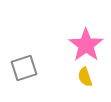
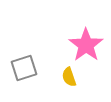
yellow semicircle: moved 16 px left
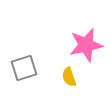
pink star: rotated 24 degrees clockwise
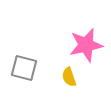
gray square: rotated 32 degrees clockwise
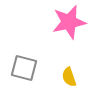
pink star: moved 17 px left, 23 px up
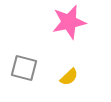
yellow semicircle: rotated 114 degrees counterclockwise
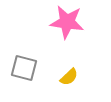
pink star: moved 2 px left; rotated 20 degrees clockwise
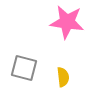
yellow semicircle: moved 6 px left; rotated 54 degrees counterclockwise
